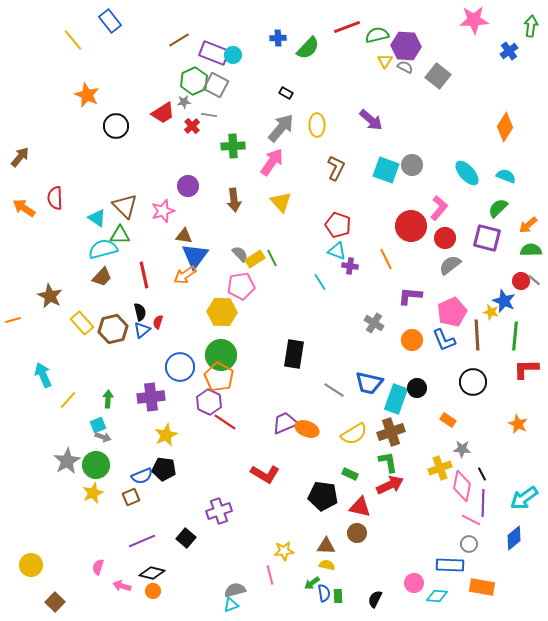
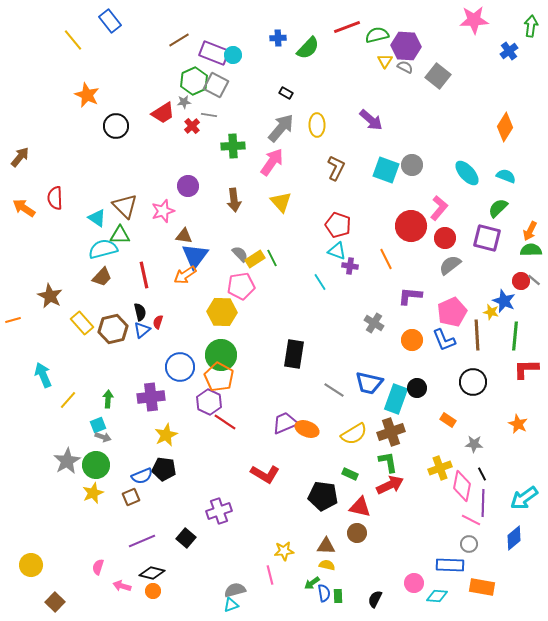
orange arrow at (528, 225): moved 2 px right, 6 px down; rotated 24 degrees counterclockwise
gray star at (462, 449): moved 12 px right, 5 px up
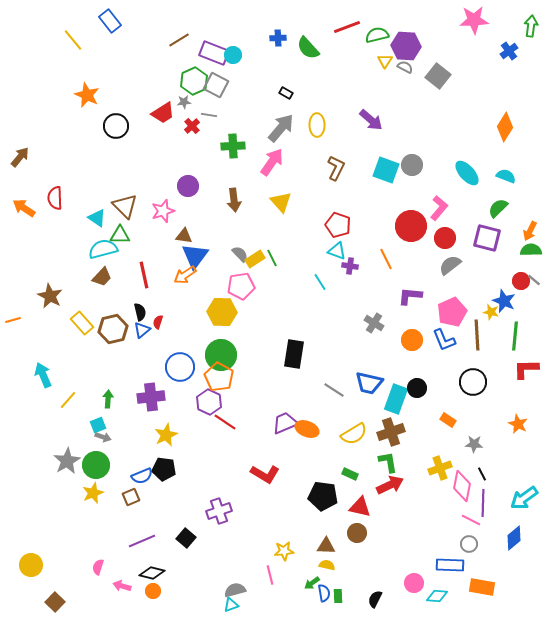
green semicircle at (308, 48): rotated 95 degrees clockwise
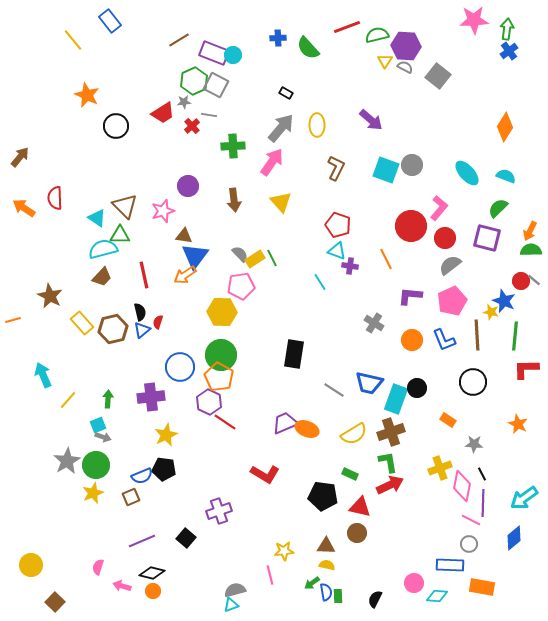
green arrow at (531, 26): moved 24 px left, 3 px down
pink pentagon at (452, 312): moved 11 px up
blue semicircle at (324, 593): moved 2 px right, 1 px up
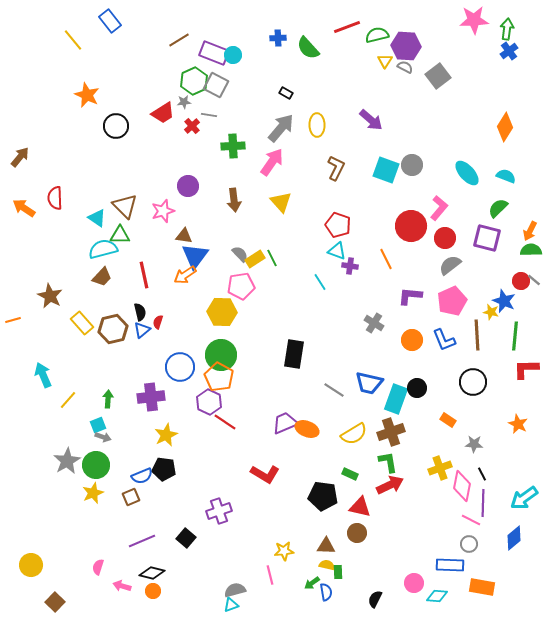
gray square at (438, 76): rotated 15 degrees clockwise
green rectangle at (338, 596): moved 24 px up
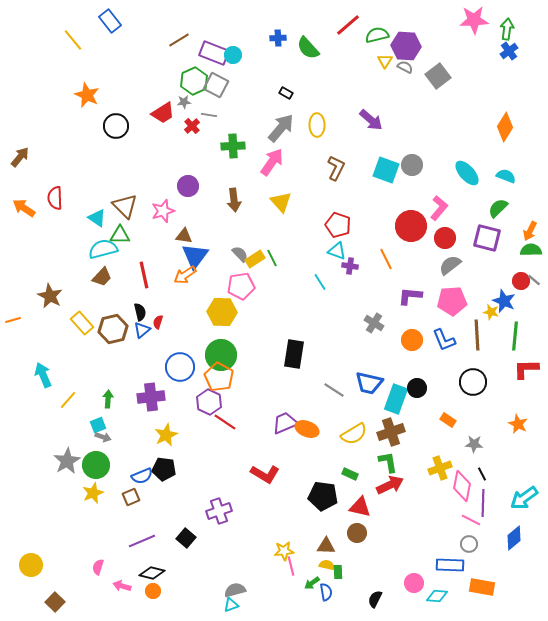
red line at (347, 27): moved 1 px right, 2 px up; rotated 20 degrees counterclockwise
pink pentagon at (452, 301): rotated 20 degrees clockwise
pink line at (270, 575): moved 21 px right, 9 px up
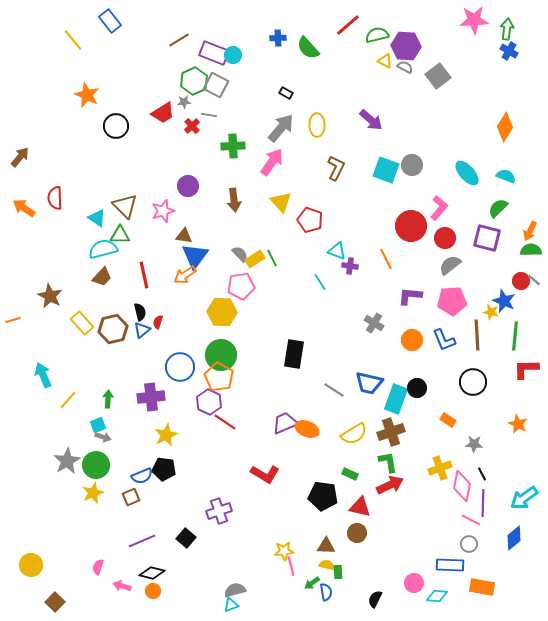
blue cross at (509, 51): rotated 24 degrees counterclockwise
yellow triangle at (385, 61): rotated 35 degrees counterclockwise
red pentagon at (338, 225): moved 28 px left, 5 px up
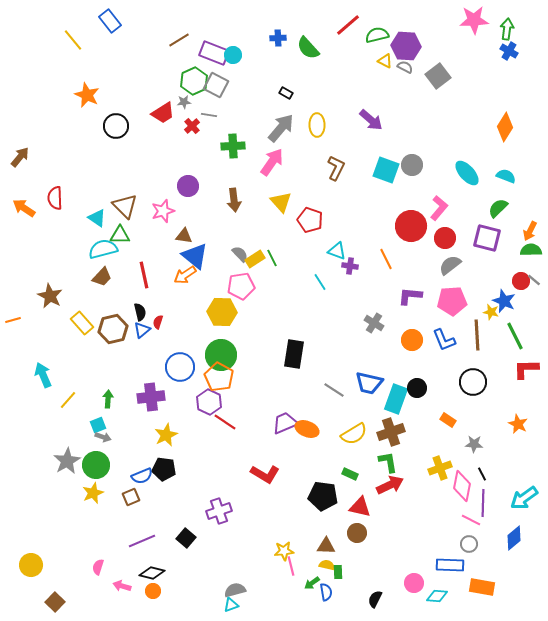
blue triangle at (195, 256): rotated 28 degrees counterclockwise
green line at (515, 336): rotated 32 degrees counterclockwise
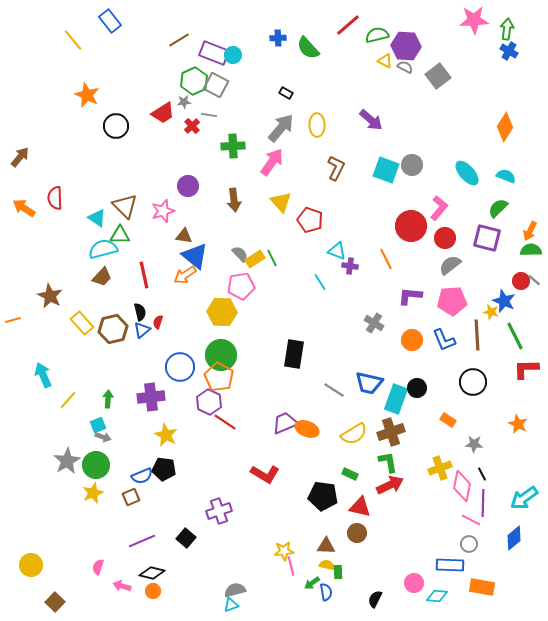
yellow star at (166, 435): rotated 20 degrees counterclockwise
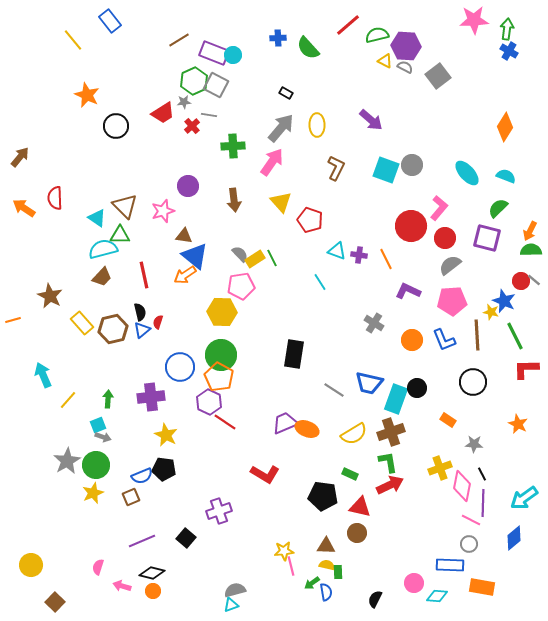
purple cross at (350, 266): moved 9 px right, 11 px up
purple L-shape at (410, 296): moved 2 px left, 5 px up; rotated 20 degrees clockwise
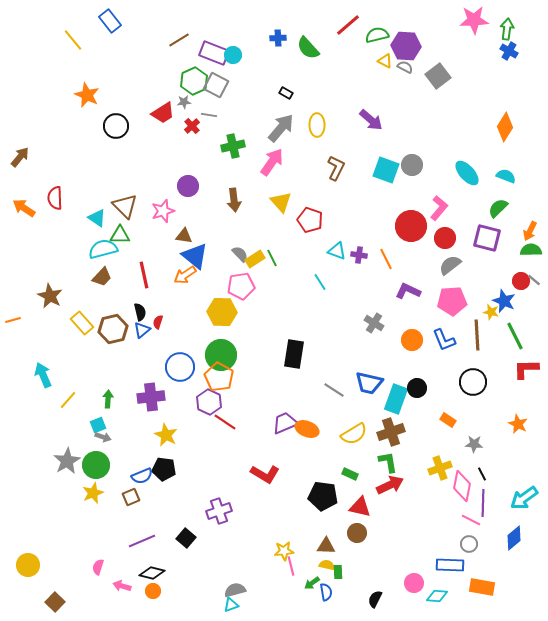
green cross at (233, 146): rotated 10 degrees counterclockwise
yellow circle at (31, 565): moved 3 px left
